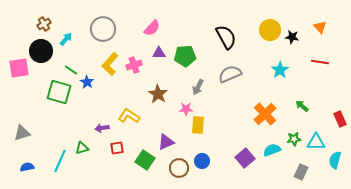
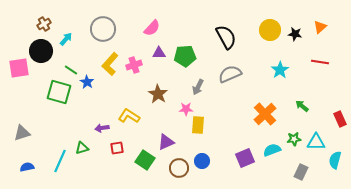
orange triangle at (320, 27): rotated 32 degrees clockwise
black star at (292, 37): moved 3 px right, 3 px up
purple square at (245, 158): rotated 18 degrees clockwise
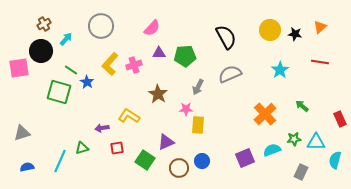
gray circle at (103, 29): moved 2 px left, 3 px up
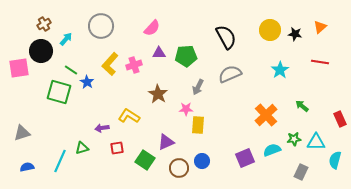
green pentagon at (185, 56): moved 1 px right
orange cross at (265, 114): moved 1 px right, 1 px down
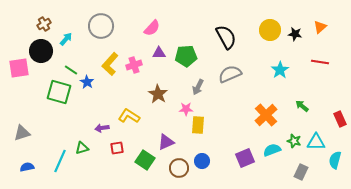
green star at (294, 139): moved 2 px down; rotated 24 degrees clockwise
